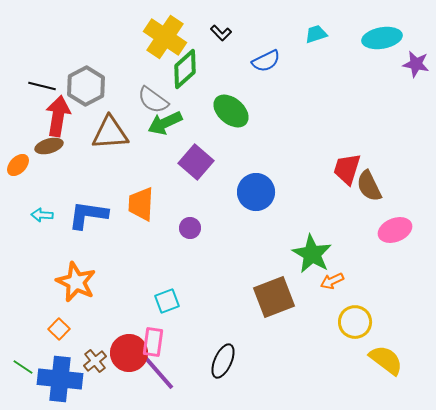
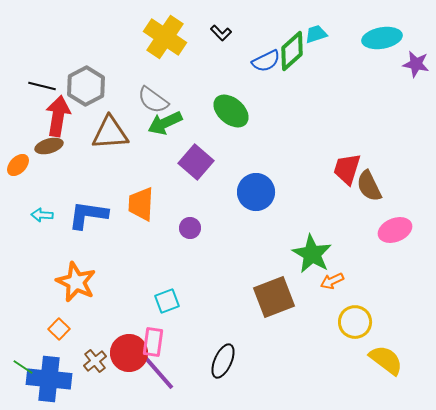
green diamond: moved 107 px right, 18 px up
blue cross: moved 11 px left
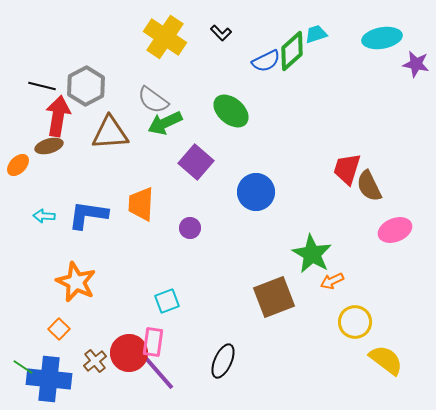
cyan arrow: moved 2 px right, 1 px down
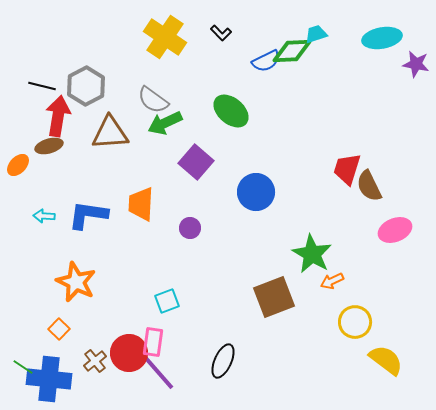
green diamond: rotated 39 degrees clockwise
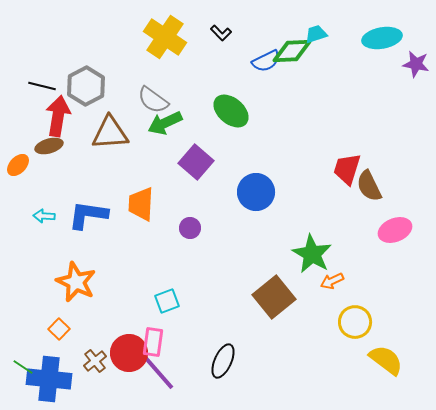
brown square: rotated 18 degrees counterclockwise
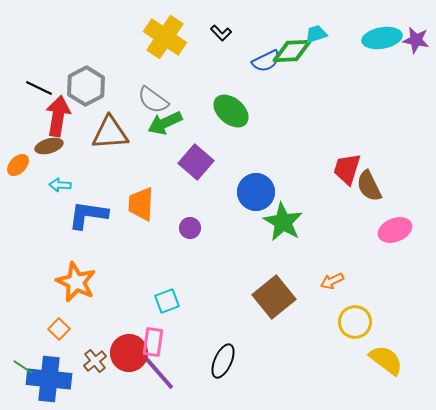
purple star: moved 24 px up
black line: moved 3 px left, 2 px down; rotated 12 degrees clockwise
cyan arrow: moved 16 px right, 31 px up
green star: moved 29 px left, 32 px up
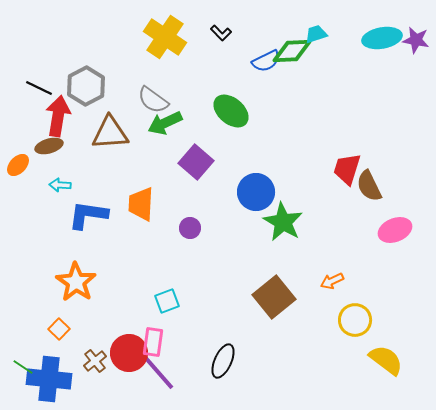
orange star: rotated 9 degrees clockwise
yellow circle: moved 2 px up
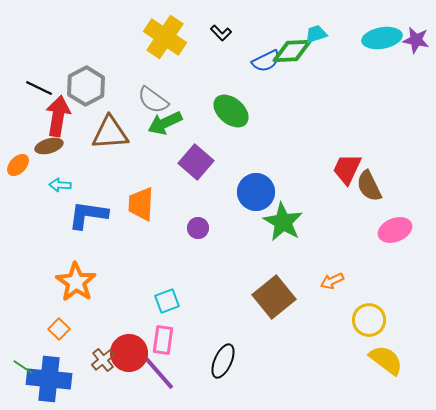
red trapezoid: rotated 8 degrees clockwise
purple circle: moved 8 px right
yellow circle: moved 14 px right
pink rectangle: moved 10 px right, 2 px up
brown cross: moved 8 px right, 1 px up
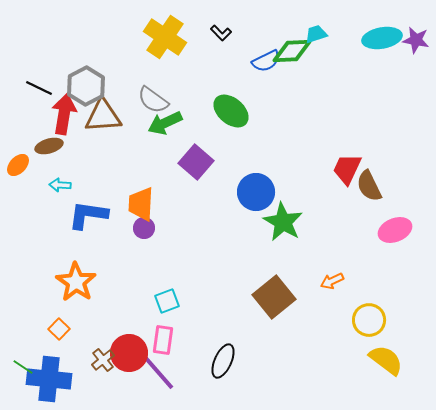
red arrow: moved 6 px right, 2 px up
brown triangle: moved 7 px left, 17 px up
purple circle: moved 54 px left
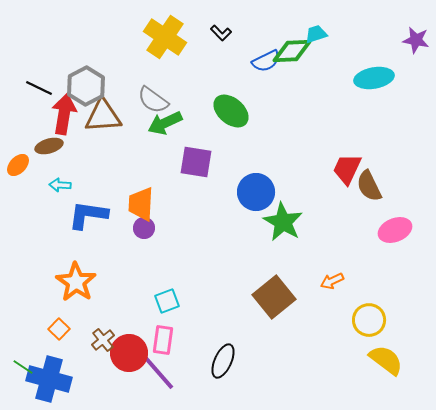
cyan ellipse: moved 8 px left, 40 px down
purple square: rotated 32 degrees counterclockwise
brown cross: moved 20 px up
blue cross: rotated 9 degrees clockwise
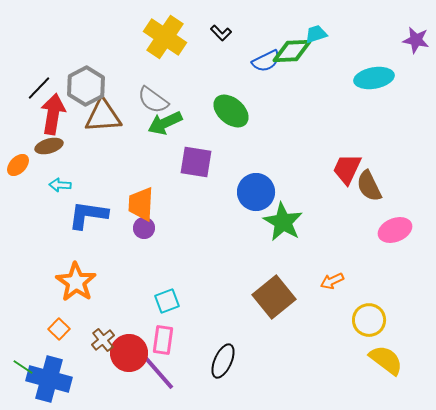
black line: rotated 72 degrees counterclockwise
red arrow: moved 11 px left
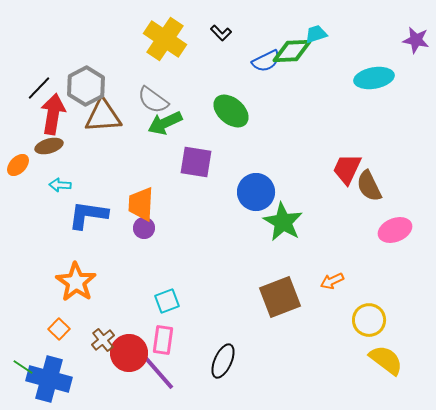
yellow cross: moved 2 px down
brown square: moved 6 px right; rotated 18 degrees clockwise
